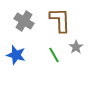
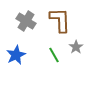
gray cross: moved 2 px right
blue star: rotated 30 degrees clockwise
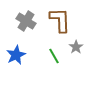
green line: moved 1 px down
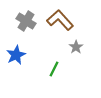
brown L-shape: rotated 40 degrees counterclockwise
green line: moved 13 px down; rotated 56 degrees clockwise
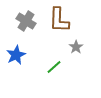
brown L-shape: moved 1 px left; rotated 136 degrees counterclockwise
green line: moved 2 px up; rotated 21 degrees clockwise
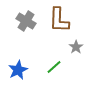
blue star: moved 2 px right, 15 px down
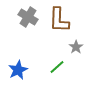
gray cross: moved 2 px right, 4 px up
green line: moved 3 px right
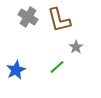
brown L-shape: rotated 16 degrees counterclockwise
blue star: moved 2 px left
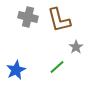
gray cross: rotated 18 degrees counterclockwise
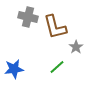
brown L-shape: moved 4 px left, 7 px down
blue star: moved 2 px left, 1 px up; rotated 18 degrees clockwise
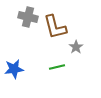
green line: rotated 28 degrees clockwise
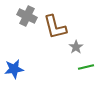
gray cross: moved 1 px left, 1 px up; rotated 12 degrees clockwise
green line: moved 29 px right
